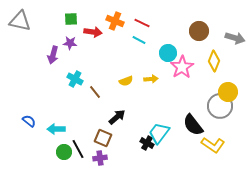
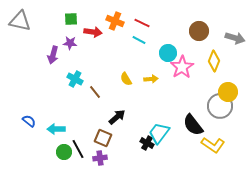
yellow semicircle: moved 2 px up; rotated 80 degrees clockwise
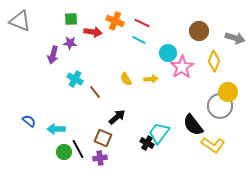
gray triangle: rotated 10 degrees clockwise
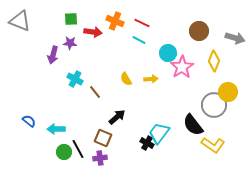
gray circle: moved 6 px left, 1 px up
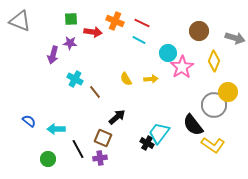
green circle: moved 16 px left, 7 px down
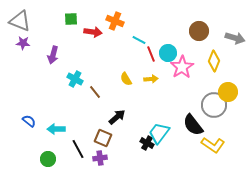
red line: moved 9 px right, 31 px down; rotated 42 degrees clockwise
purple star: moved 47 px left
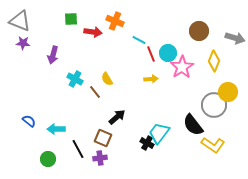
yellow semicircle: moved 19 px left
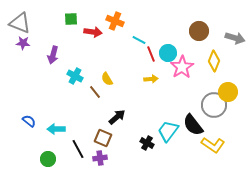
gray triangle: moved 2 px down
cyan cross: moved 3 px up
cyan trapezoid: moved 9 px right, 2 px up
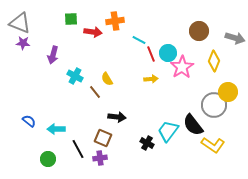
orange cross: rotated 30 degrees counterclockwise
black arrow: rotated 48 degrees clockwise
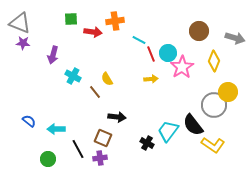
cyan cross: moved 2 px left
